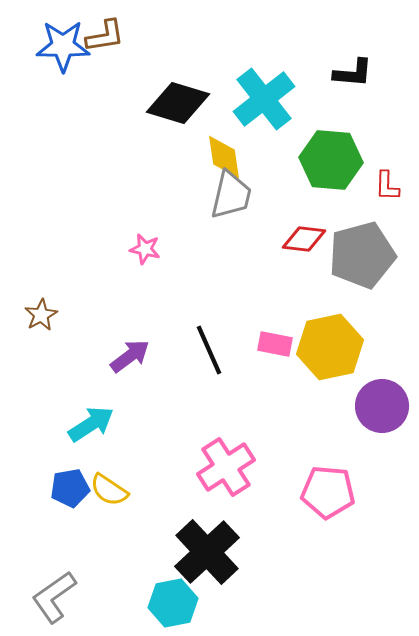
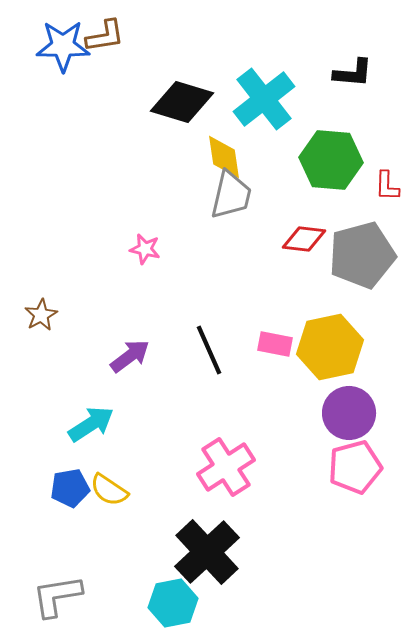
black diamond: moved 4 px right, 1 px up
purple circle: moved 33 px left, 7 px down
pink pentagon: moved 27 px right, 25 px up; rotated 20 degrees counterclockwise
gray L-shape: moved 3 px right, 1 px up; rotated 26 degrees clockwise
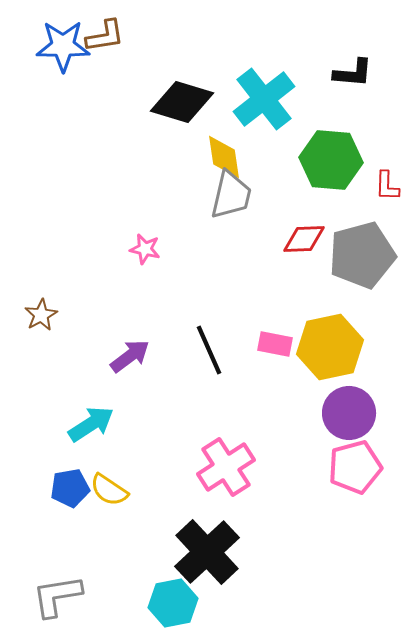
red diamond: rotated 9 degrees counterclockwise
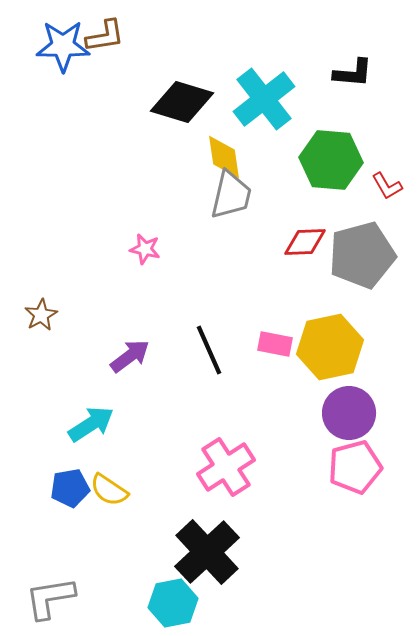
red L-shape: rotated 32 degrees counterclockwise
red diamond: moved 1 px right, 3 px down
gray L-shape: moved 7 px left, 2 px down
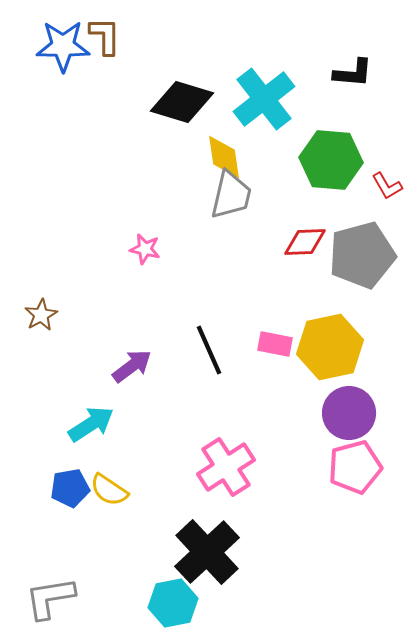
brown L-shape: rotated 81 degrees counterclockwise
purple arrow: moved 2 px right, 10 px down
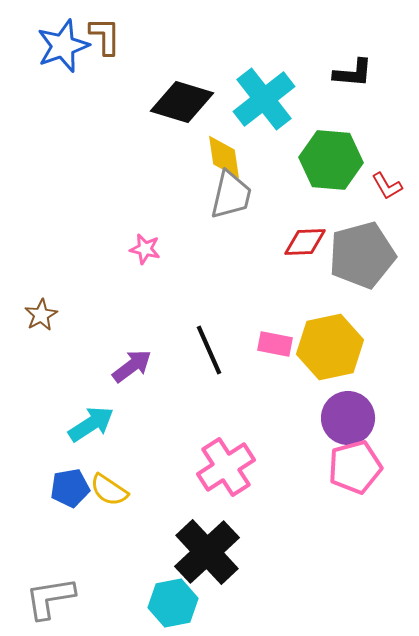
blue star: rotated 20 degrees counterclockwise
purple circle: moved 1 px left, 5 px down
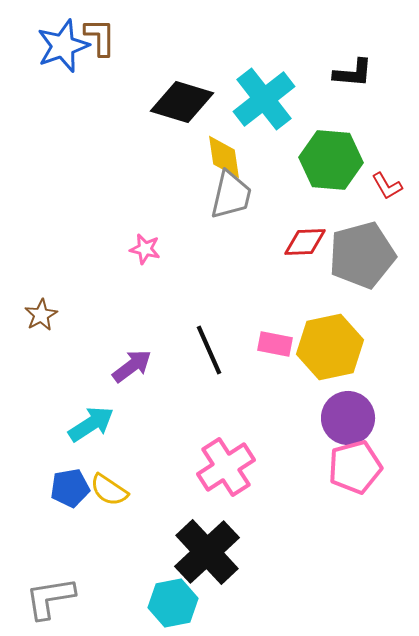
brown L-shape: moved 5 px left, 1 px down
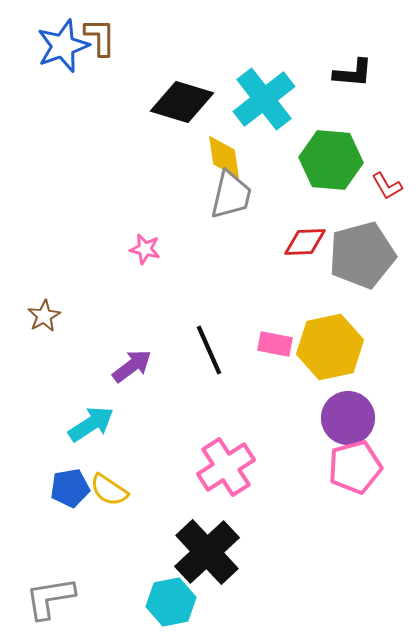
brown star: moved 3 px right, 1 px down
cyan hexagon: moved 2 px left, 1 px up
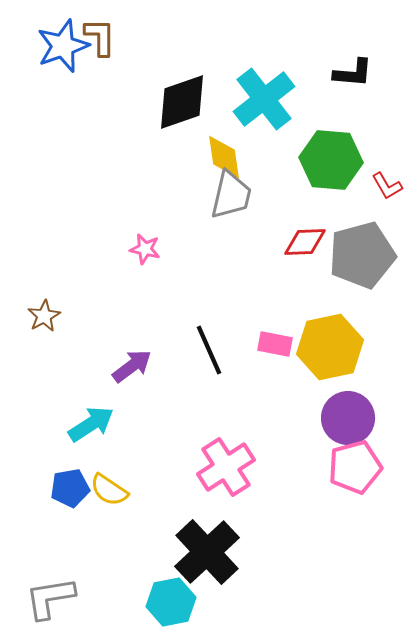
black diamond: rotated 36 degrees counterclockwise
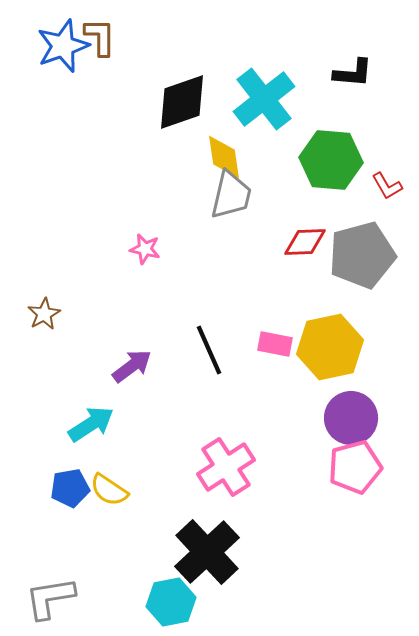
brown star: moved 2 px up
purple circle: moved 3 px right
